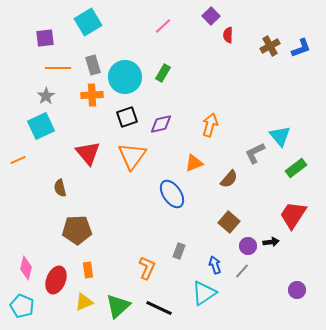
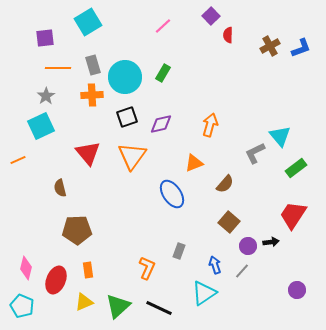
brown semicircle at (229, 179): moved 4 px left, 5 px down
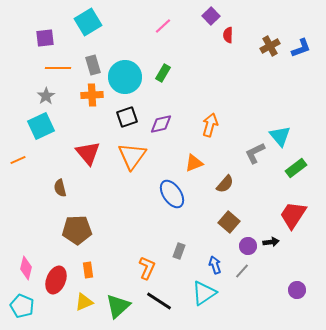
black line at (159, 308): moved 7 px up; rotated 8 degrees clockwise
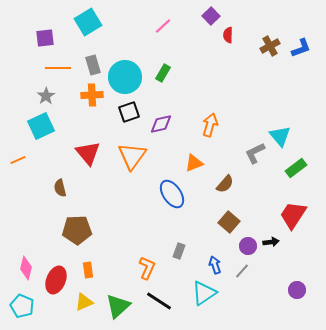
black square at (127, 117): moved 2 px right, 5 px up
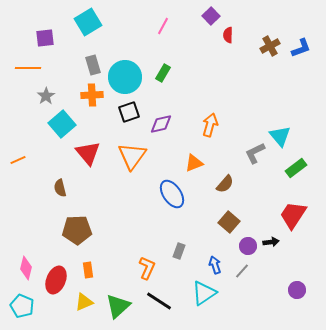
pink line at (163, 26): rotated 18 degrees counterclockwise
orange line at (58, 68): moved 30 px left
cyan square at (41, 126): moved 21 px right, 2 px up; rotated 16 degrees counterclockwise
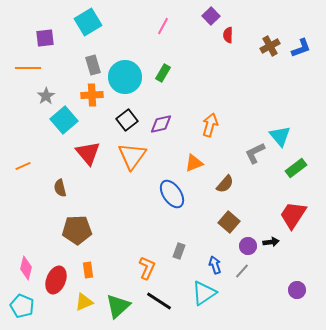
black square at (129, 112): moved 2 px left, 8 px down; rotated 20 degrees counterclockwise
cyan square at (62, 124): moved 2 px right, 4 px up
orange line at (18, 160): moved 5 px right, 6 px down
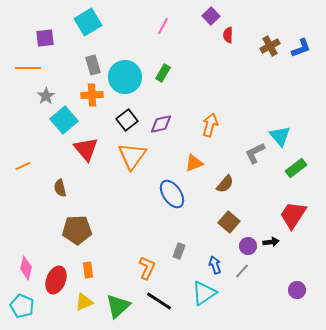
red triangle at (88, 153): moved 2 px left, 4 px up
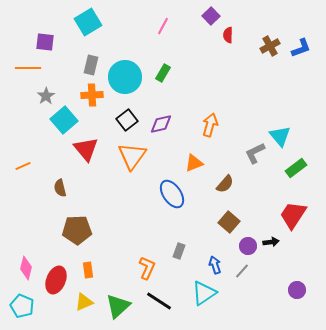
purple square at (45, 38): moved 4 px down; rotated 12 degrees clockwise
gray rectangle at (93, 65): moved 2 px left; rotated 30 degrees clockwise
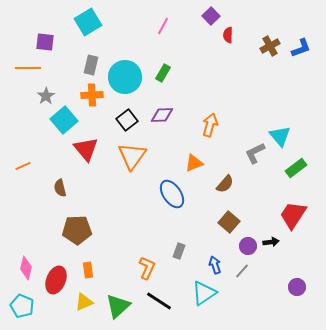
purple diamond at (161, 124): moved 1 px right, 9 px up; rotated 10 degrees clockwise
purple circle at (297, 290): moved 3 px up
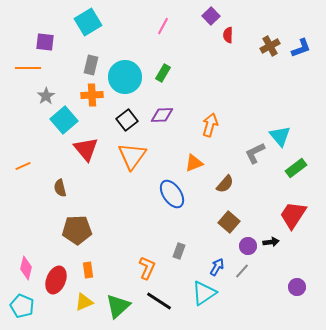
blue arrow at (215, 265): moved 2 px right, 2 px down; rotated 48 degrees clockwise
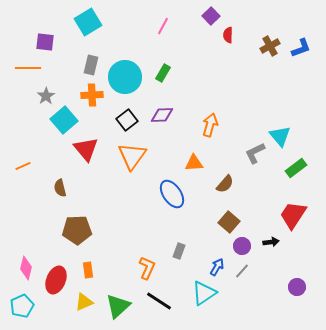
orange triangle at (194, 163): rotated 18 degrees clockwise
purple circle at (248, 246): moved 6 px left
cyan pentagon at (22, 306): rotated 25 degrees clockwise
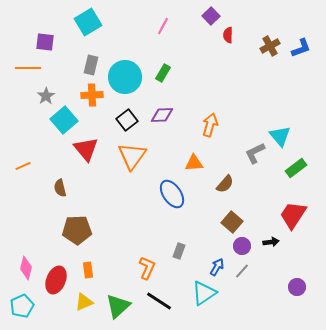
brown square at (229, 222): moved 3 px right
